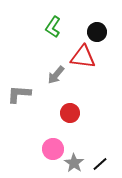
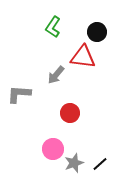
gray star: rotated 18 degrees clockwise
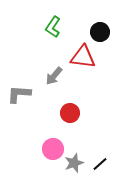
black circle: moved 3 px right
gray arrow: moved 2 px left, 1 px down
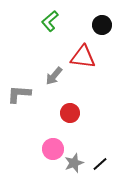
green L-shape: moved 3 px left, 6 px up; rotated 15 degrees clockwise
black circle: moved 2 px right, 7 px up
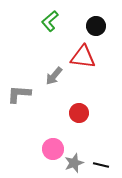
black circle: moved 6 px left, 1 px down
red circle: moved 9 px right
black line: moved 1 px right, 1 px down; rotated 56 degrees clockwise
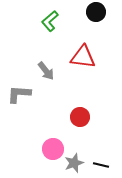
black circle: moved 14 px up
gray arrow: moved 8 px left, 5 px up; rotated 78 degrees counterclockwise
red circle: moved 1 px right, 4 px down
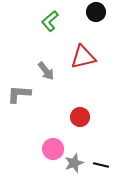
red triangle: rotated 20 degrees counterclockwise
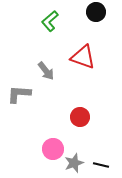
red triangle: rotated 32 degrees clockwise
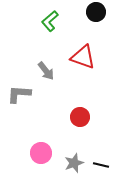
pink circle: moved 12 px left, 4 px down
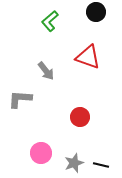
red triangle: moved 5 px right
gray L-shape: moved 1 px right, 5 px down
